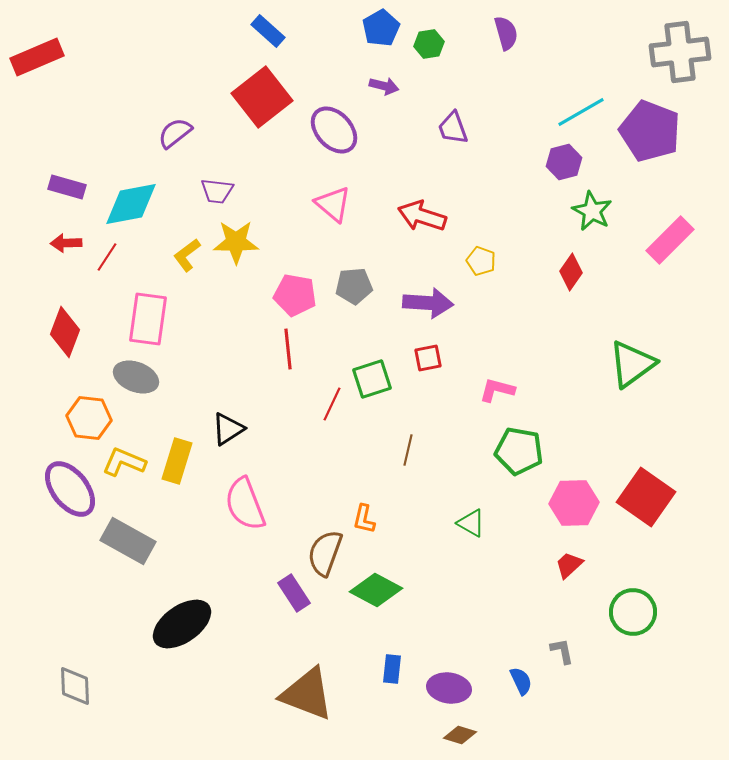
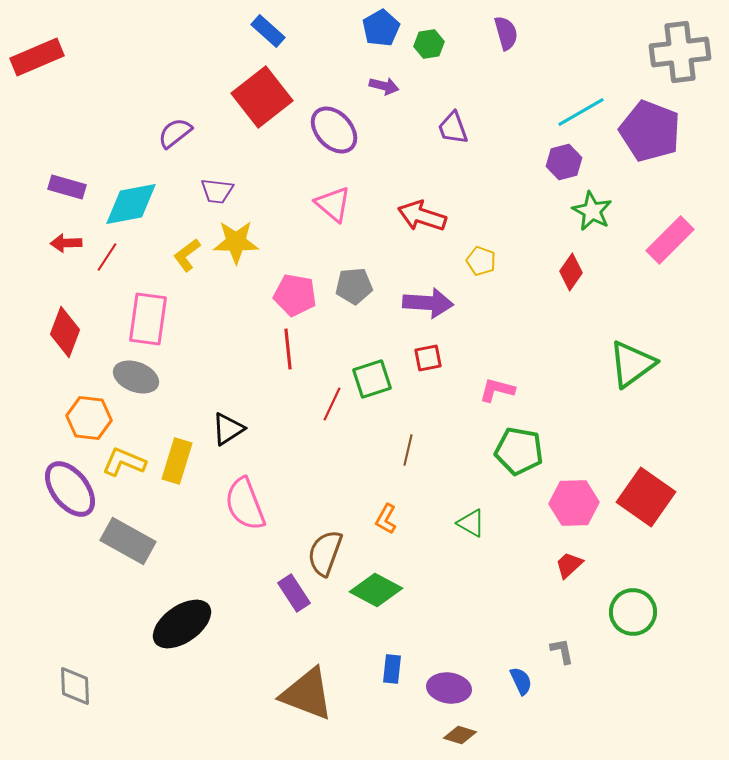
orange L-shape at (364, 519): moved 22 px right; rotated 16 degrees clockwise
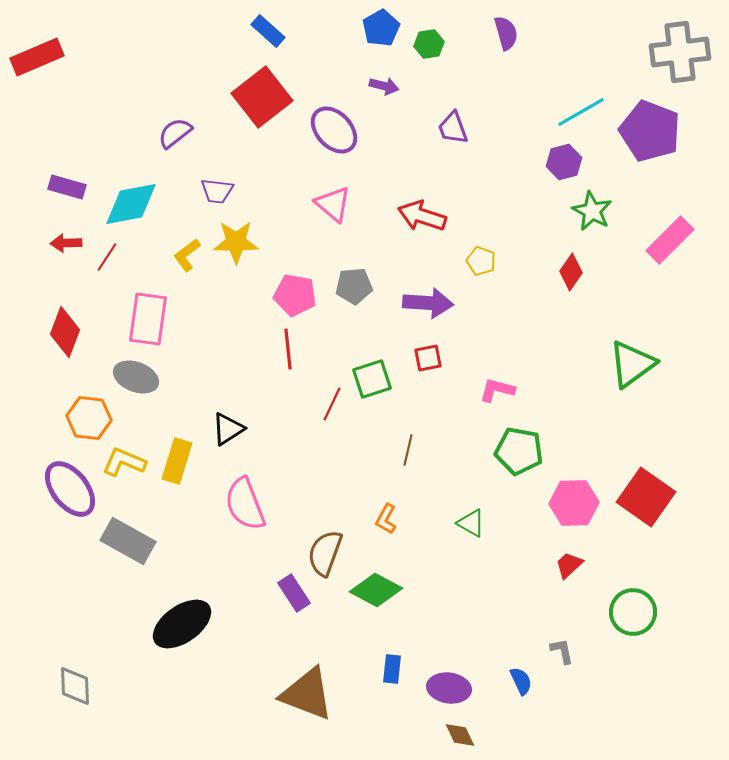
brown diamond at (460, 735): rotated 48 degrees clockwise
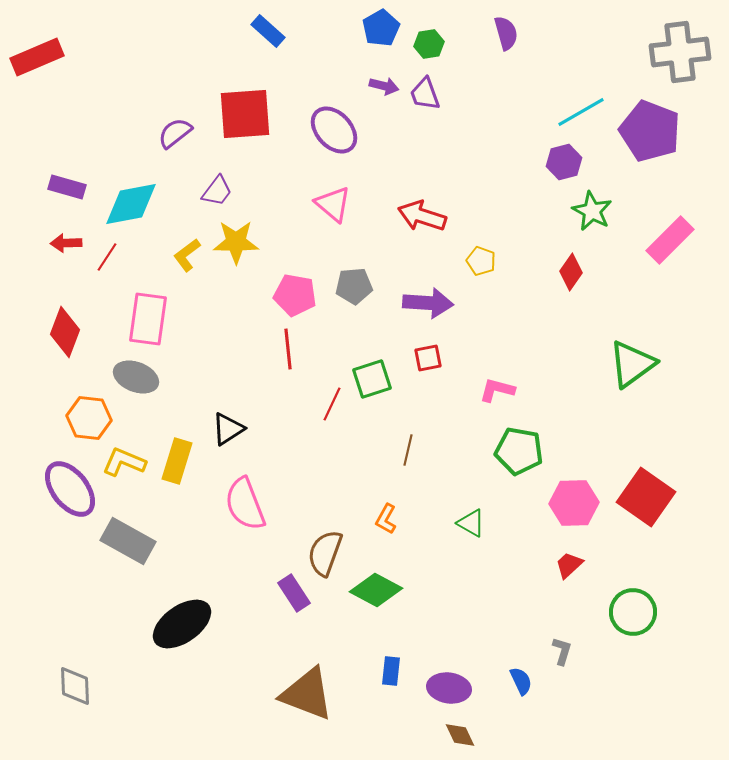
red square at (262, 97): moved 17 px left, 17 px down; rotated 34 degrees clockwise
purple trapezoid at (453, 128): moved 28 px left, 34 px up
purple trapezoid at (217, 191): rotated 60 degrees counterclockwise
gray L-shape at (562, 651): rotated 28 degrees clockwise
blue rectangle at (392, 669): moved 1 px left, 2 px down
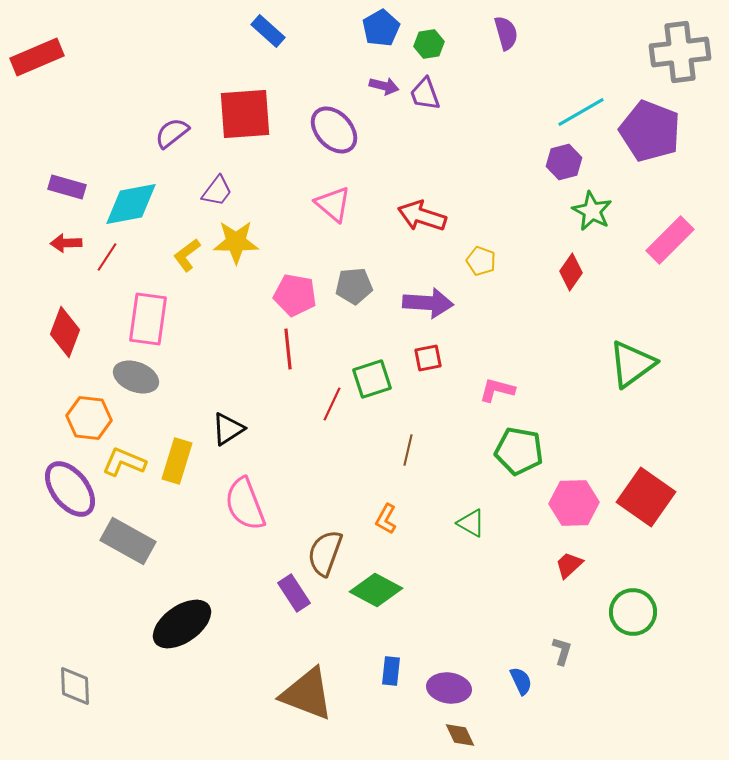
purple semicircle at (175, 133): moved 3 px left
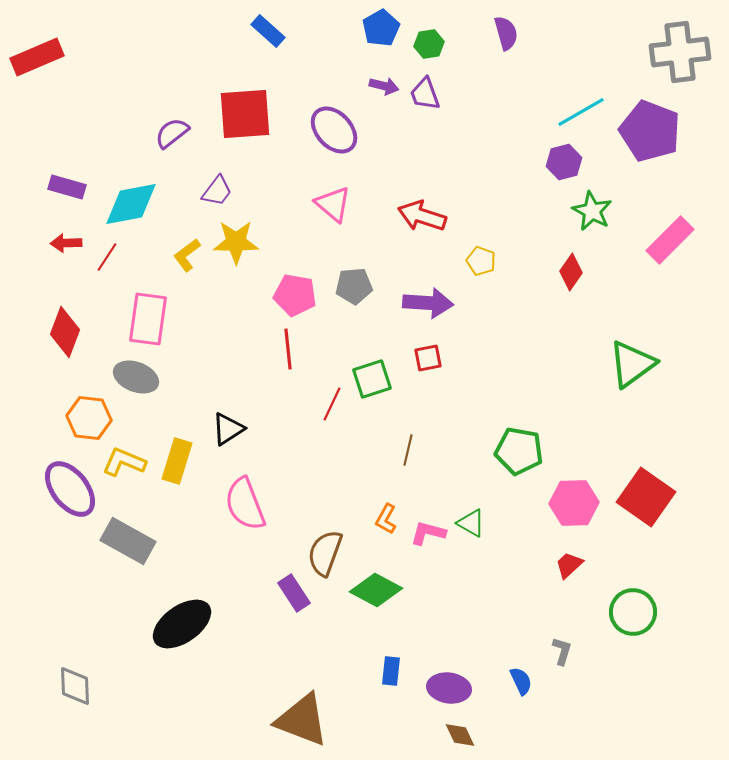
pink L-shape at (497, 390): moved 69 px left, 143 px down
brown triangle at (307, 694): moved 5 px left, 26 px down
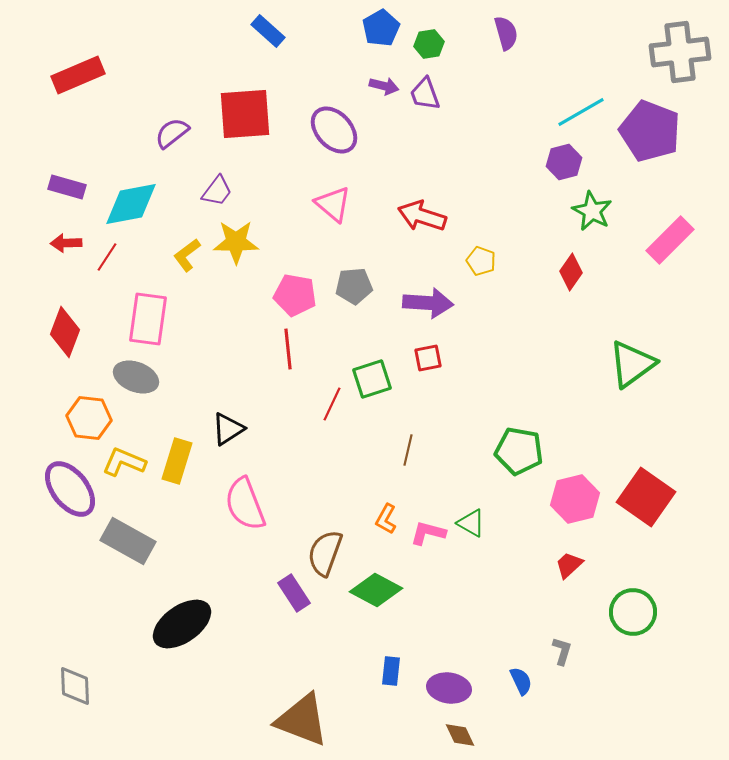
red rectangle at (37, 57): moved 41 px right, 18 px down
pink hexagon at (574, 503): moved 1 px right, 4 px up; rotated 12 degrees counterclockwise
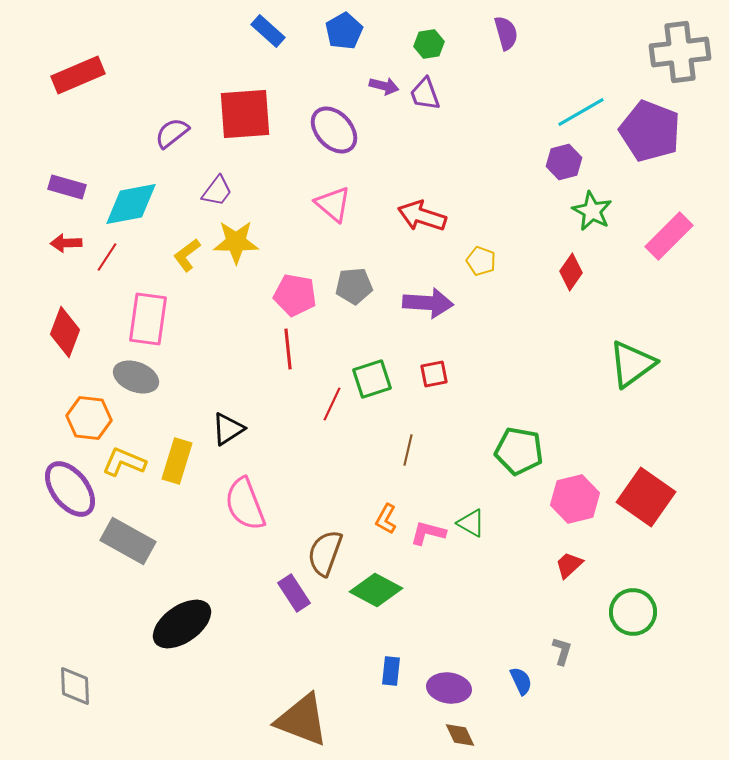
blue pentagon at (381, 28): moved 37 px left, 3 px down
pink rectangle at (670, 240): moved 1 px left, 4 px up
red square at (428, 358): moved 6 px right, 16 px down
